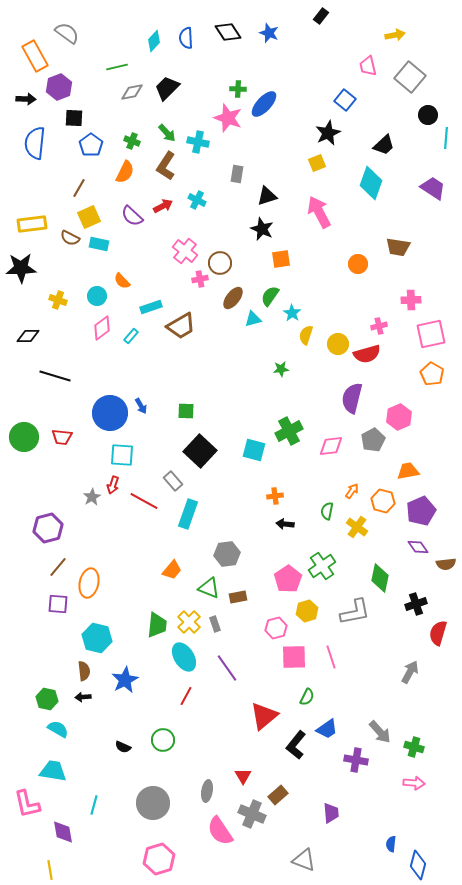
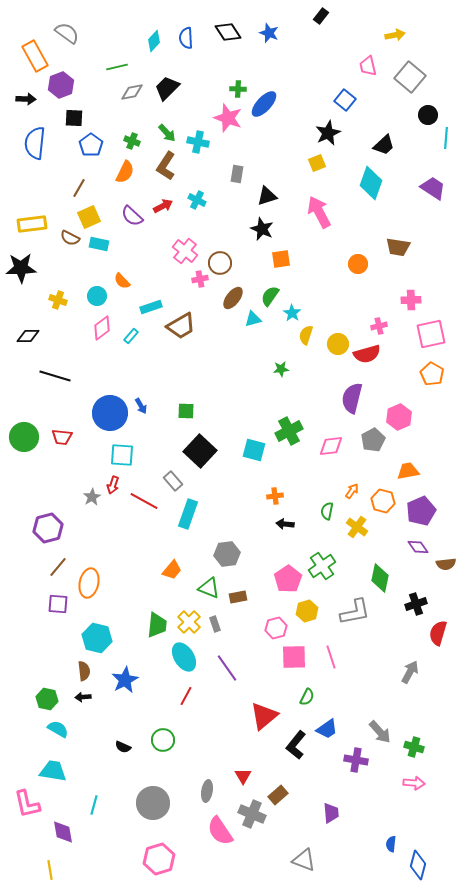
purple hexagon at (59, 87): moved 2 px right, 2 px up
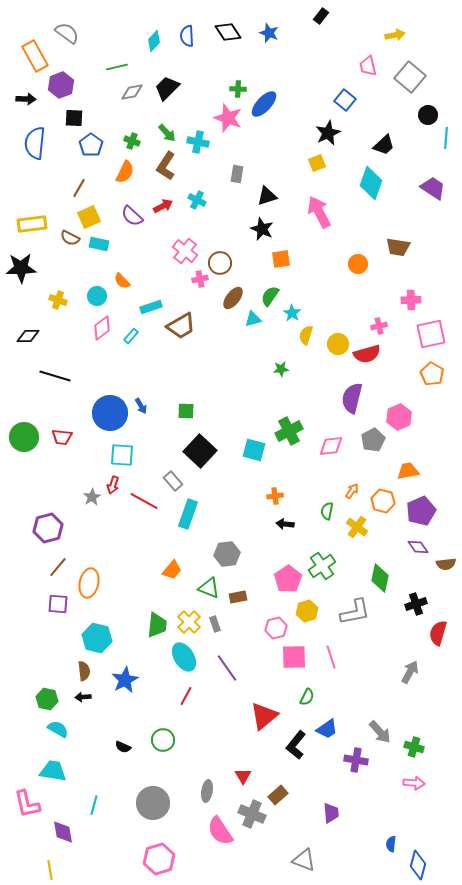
blue semicircle at (186, 38): moved 1 px right, 2 px up
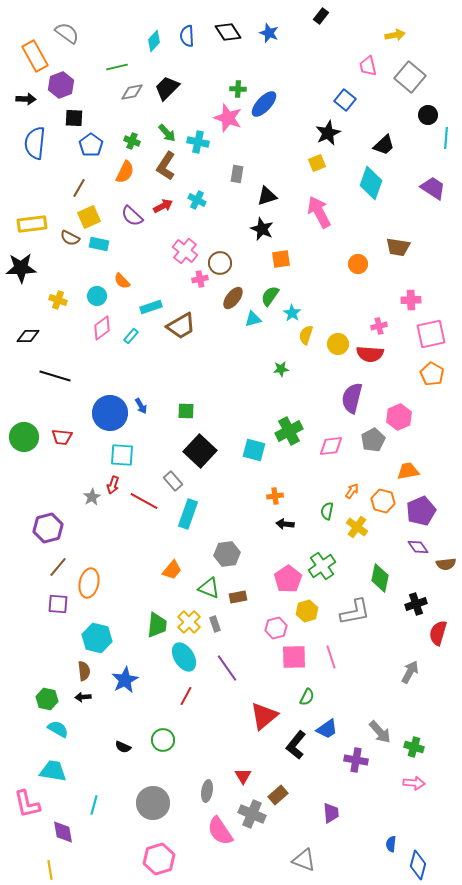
red semicircle at (367, 354): moved 3 px right; rotated 20 degrees clockwise
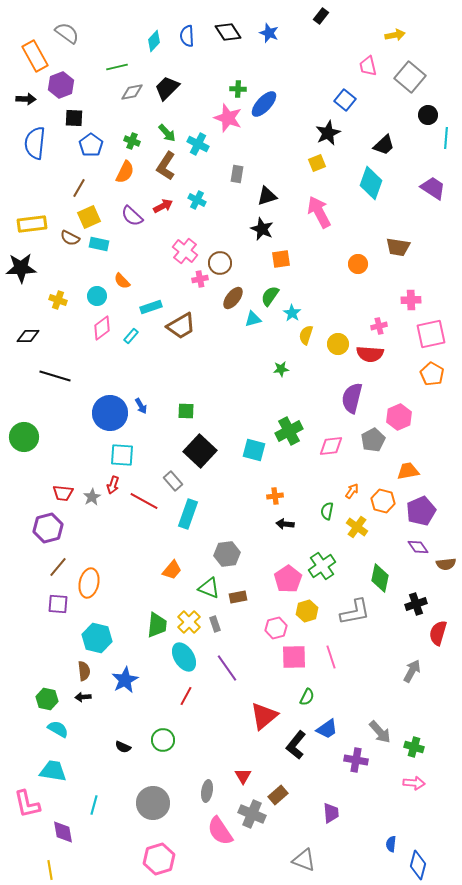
cyan cross at (198, 142): moved 2 px down; rotated 15 degrees clockwise
red trapezoid at (62, 437): moved 1 px right, 56 px down
gray arrow at (410, 672): moved 2 px right, 1 px up
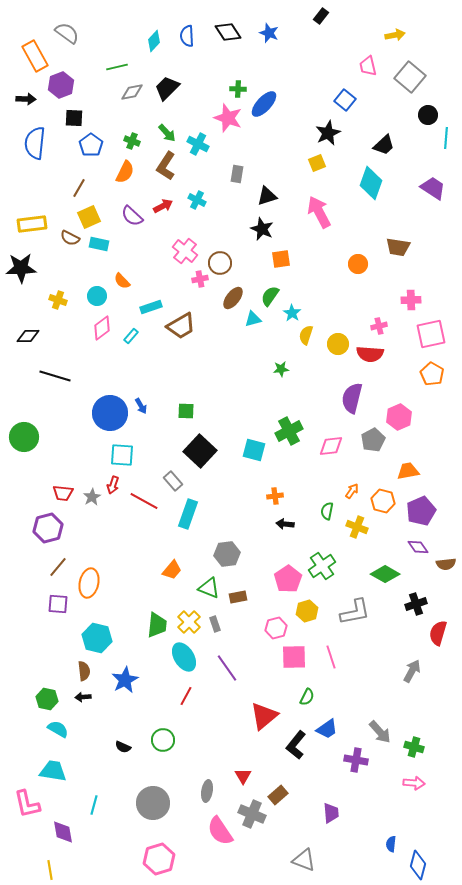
yellow cross at (357, 527): rotated 15 degrees counterclockwise
green diamond at (380, 578): moved 5 px right, 4 px up; rotated 72 degrees counterclockwise
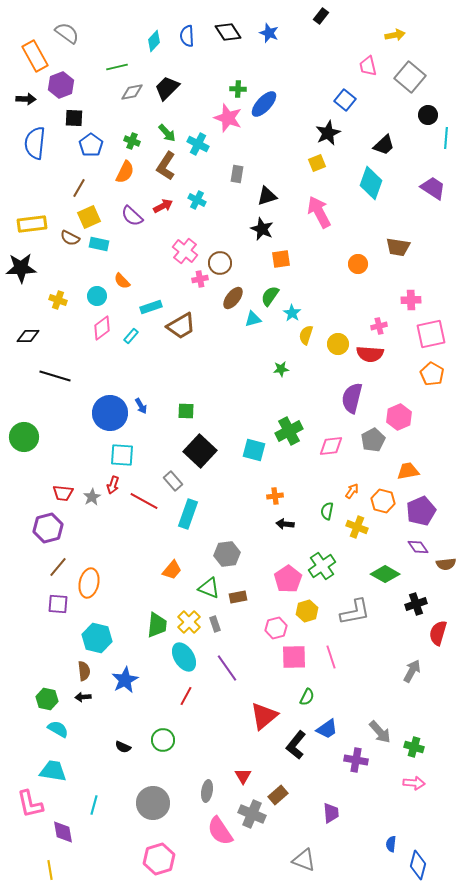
pink L-shape at (27, 804): moved 3 px right
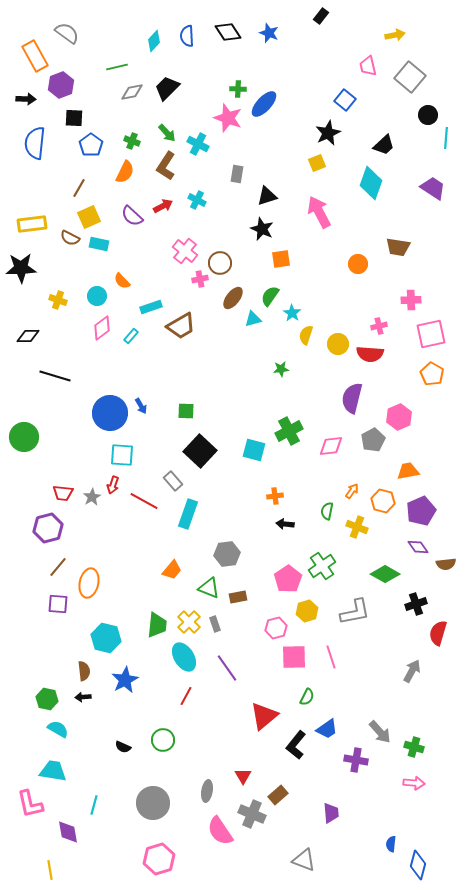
cyan hexagon at (97, 638): moved 9 px right
purple diamond at (63, 832): moved 5 px right
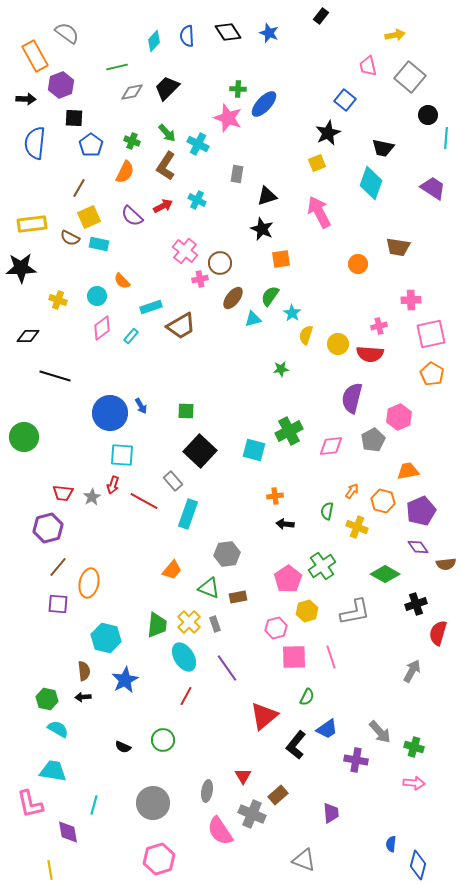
black trapezoid at (384, 145): moved 1 px left, 3 px down; rotated 55 degrees clockwise
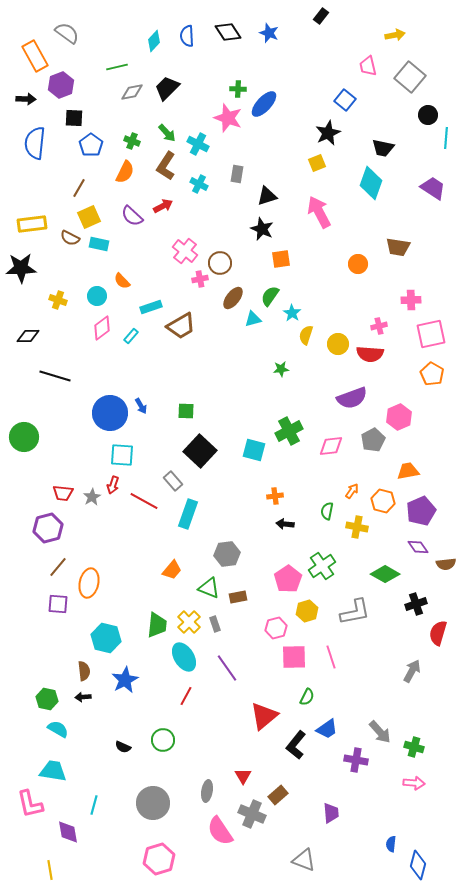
cyan cross at (197, 200): moved 2 px right, 16 px up
purple semicircle at (352, 398): rotated 124 degrees counterclockwise
yellow cross at (357, 527): rotated 10 degrees counterclockwise
